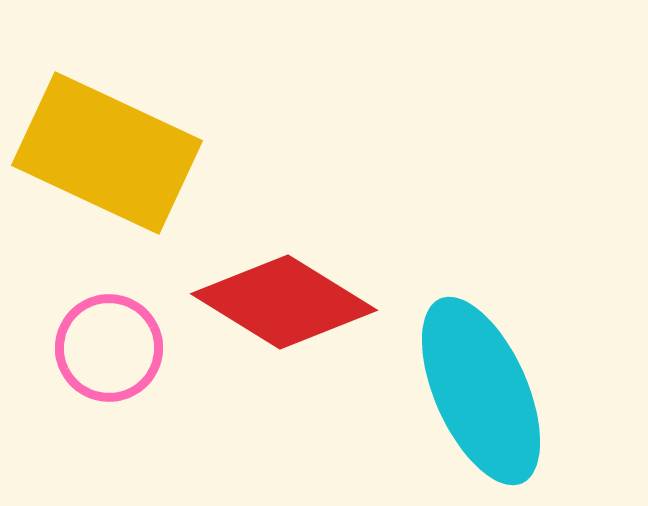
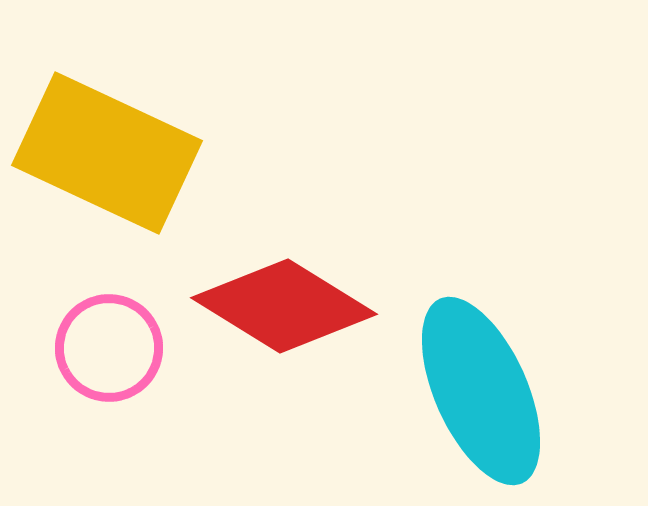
red diamond: moved 4 px down
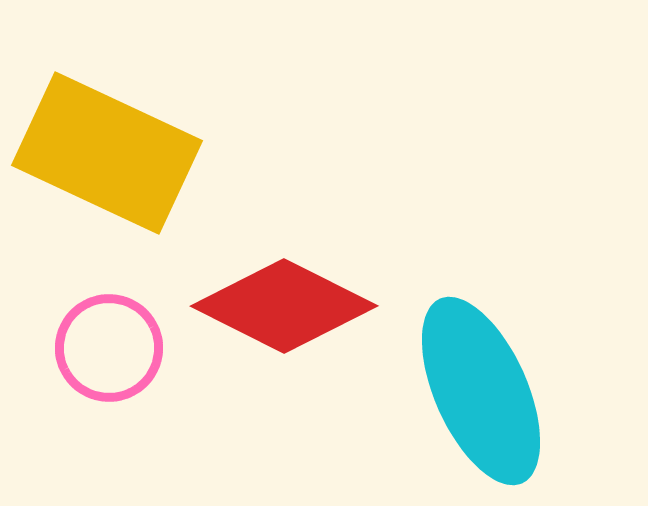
red diamond: rotated 5 degrees counterclockwise
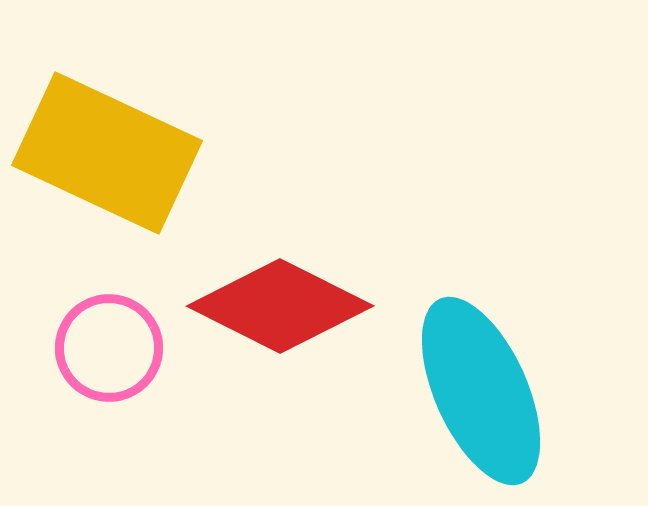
red diamond: moved 4 px left
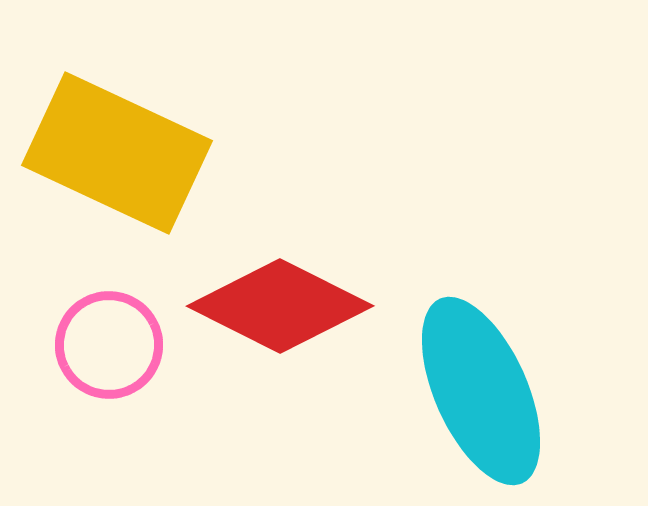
yellow rectangle: moved 10 px right
pink circle: moved 3 px up
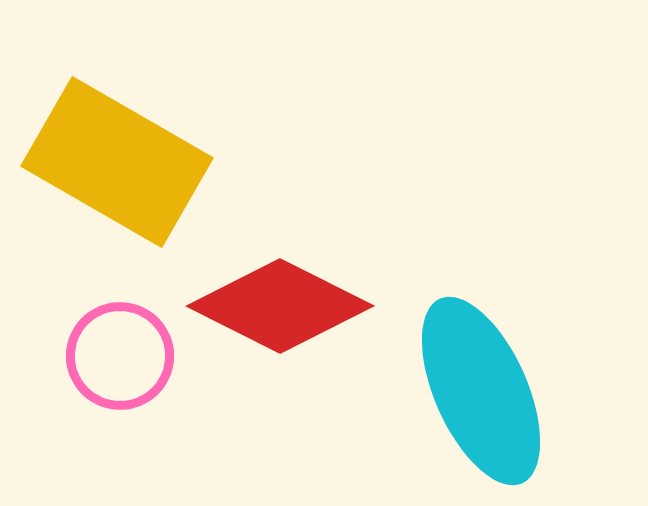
yellow rectangle: moved 9 px down; rotated 5 degrees clockwise
pink circle: moved 11 px right, 11 px down
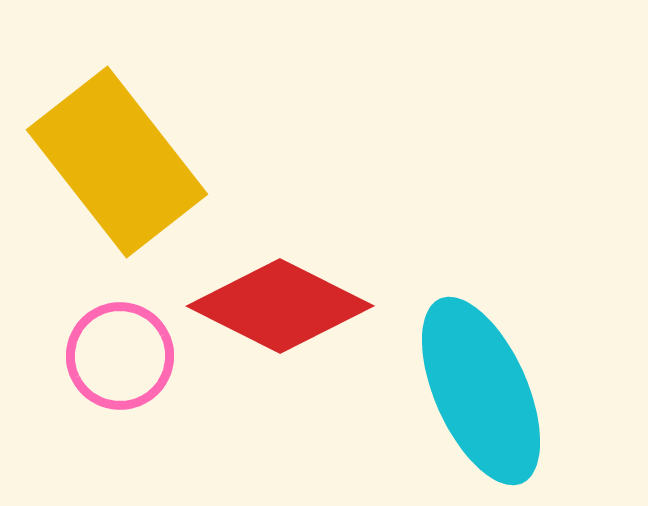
yellow rectangle: rotated 22 degrees clockwise
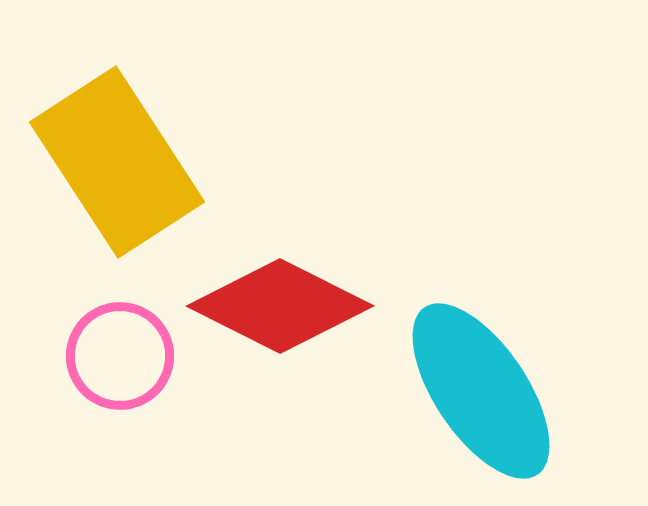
yellow rectangle: rotated 5 degrees clockwise
cyan ellipse: rotated 10 degrees counterclockwise
